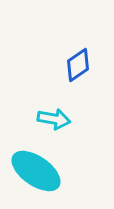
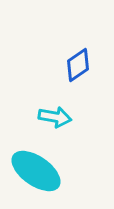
cyan arrow: moved 1 px right, 2 px up
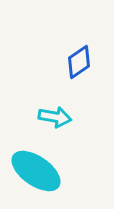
blue diamond: moved 1 px right, 3 px up
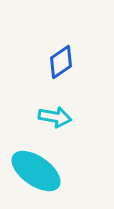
blue diamond: moved 18 px left
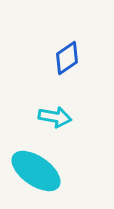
blue diamond: moved 6 px right, 4 px up
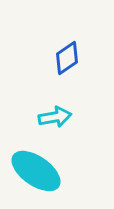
cyan arrow: rotated 20 degrees counterclockwise
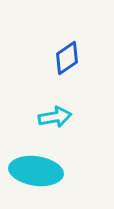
cyan ellipse: rotated 27 degrees counterclockwise
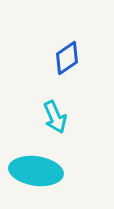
cyan arrow: rotated 76 degrees clockwise
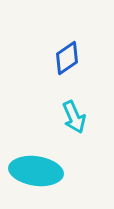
cyan arrow: moved 19 px right
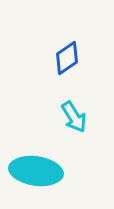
cyan arrow: rotated 8 degrees counterclockwise
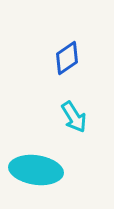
cyan ellipse: moved 1 px up
